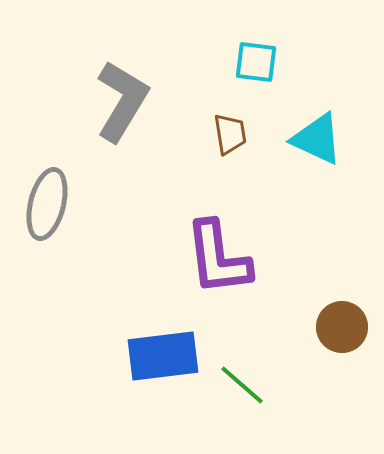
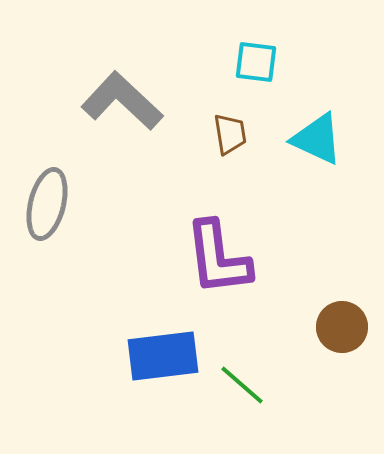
gray L-shape: rotated 78 degrees counterclockwise
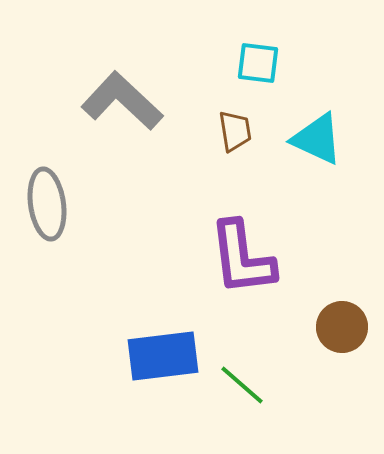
cyan square: moved 2 px right, 1 px down
brown trapezoid: moved 5 px right, 3 px up
gray ellipse: rotated 22 degrees counterclockwise
purple L-shape: moved 24 px right
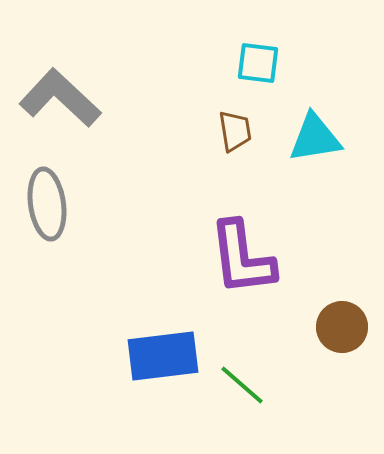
gray L-shape: moved 62 px left, 3 px up
cyan triangle: moved 2 px left, 1 px up; rotated 34 degrees counterclockwise
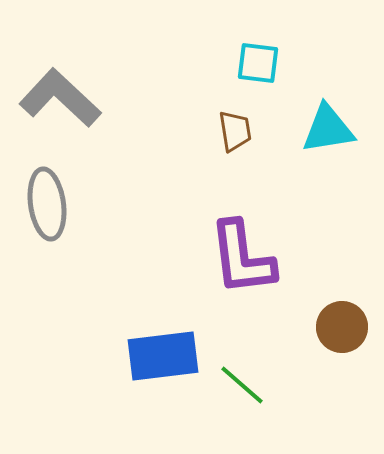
cyan triangle: moved 13 px right, 9 px up
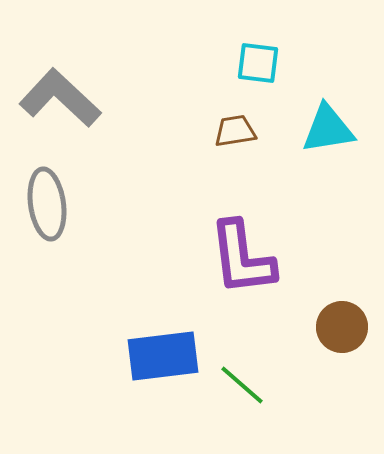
brown trapezoid: rotated 90 degrees counterclockwise
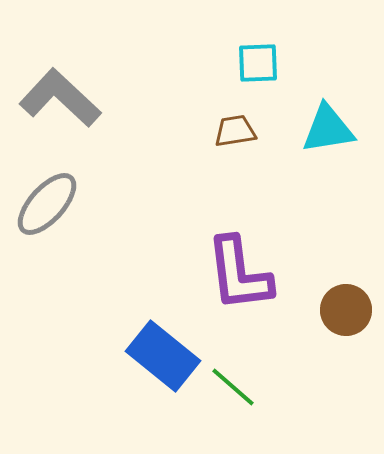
cyan square: rotated 9 degrees counterclockwise
gray ellipse: rotated 50 degrees clockwise
purple L-shape: moved 3 px left, 16 px down
brown circle: moved 4 px right, 17 px up
blue rectangle: rotated 46 degrees clockwise
green line: moved 9 px left, 2 px down
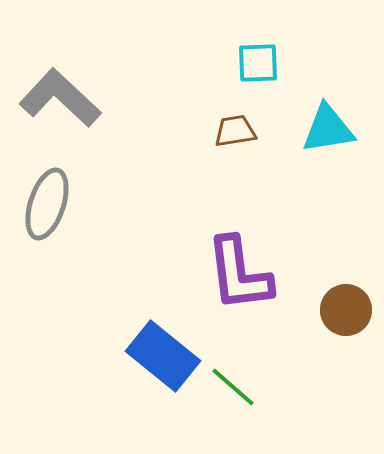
gray ellipse: rotated 24 degrees counterclockwise
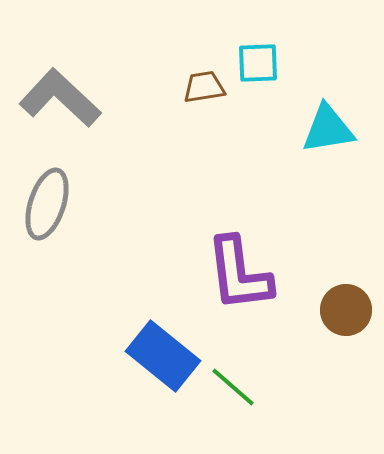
brown trapezoid: moved 31 px left, 44 px up
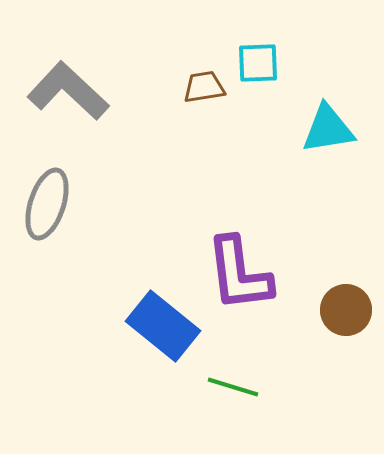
gray L-shape: moved 8 px right, 7 px up
blue rectangle: moved 30 px up
green line: rotated 24 degrees counterclockwise
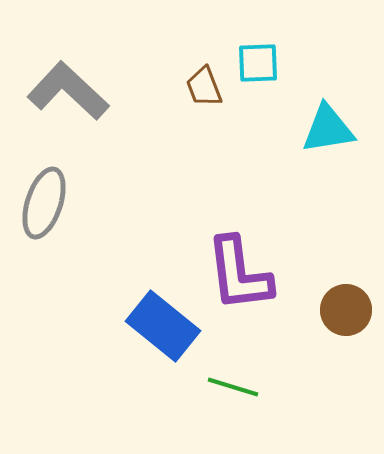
brown trapezoid: rotated 102 degrees counterclockwise
gray ellipse: moved 3 px left, 1 px up
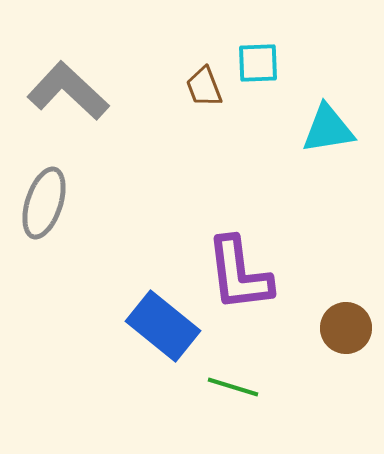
brown circle: moved 18 px down
